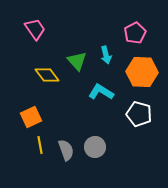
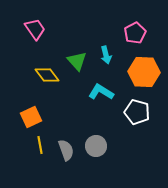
orange hexagon: moved 2 px right
white pentagon: moved 2 px left, 2 px up
gray circle: moved 1 px right, 1 px up
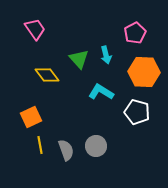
green triangle: moved 2 px right, 2 px up
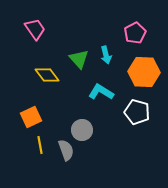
gray circle: moved 14 px left, 16 px up
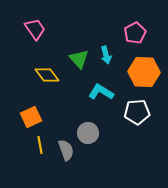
white pentagon: rotated 20 degrees counterclockwise
gray circle: moved 6 px right, 3 px down
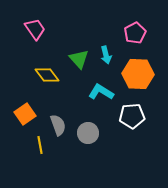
orange hexagon: moved 6 px left, 2 px down
white pentagon: moved 5 px left, 4 px down
orange square: moved 6 px left, 3 px up; rotated 10 degrees counterclockwise
gray semicircle: moved 8 px left, 25 px up
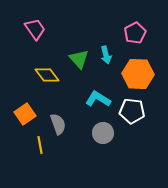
cyan L-shape: moved 3 px left, 7 px down
white pentagon: moved 5 px up; rotated 10 degrees clockwise
gray semicircle: moved 1 px up
gray circle: moved 15 px right
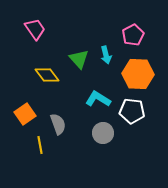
pink pentagon: moved 2 px left, 2 px down
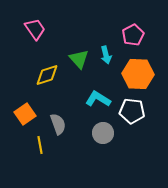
yellow diamond: rotated 70 degrees counterclockwise
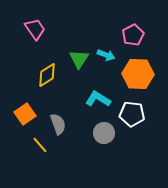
cyan arrow: rotated 54 degrees counterclockwise
green triangle: rotated 15 degrees clockwise
yellow diamond: rotated 15 degrees counterclockwise
white pentagon: moved 3 px down
gray circle: moved 1 px right
yellow line: rotated 30 degrees counterclockwise
